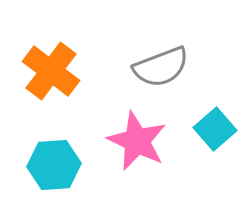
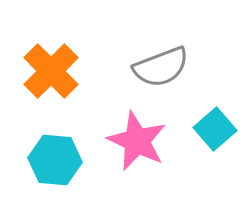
orange cross: rotated 8 degrees clockwise
cyan hexagon: moved 1 px right, 5 px up; rotated 9 degrees clockwise
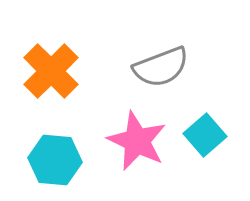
cyan square: moved 10 px left, 6 px down
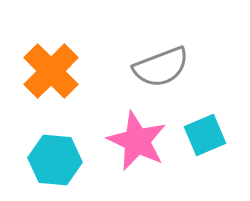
cyan square: rotated 18 degrees clockwise
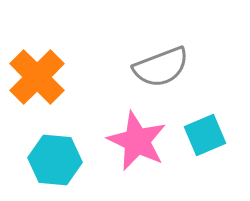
orange cross: moved 14 px left, 6 px down
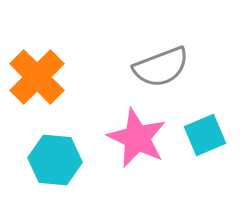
pink star: moved 3 px up
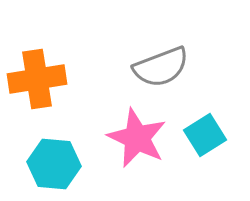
orange cross: moved 2 px down; rotated 36 degrees clockwise
cyan square: rotated 9 degrees counterclockwise
cyan hexagon: moved 1 px left, 4 px down
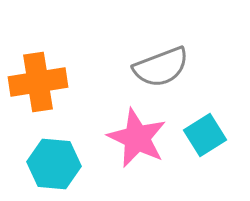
orange cross: moved 1 px right, 3 px down
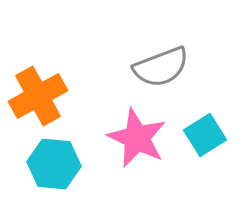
orange cross: moved 14 px down; rotated 20 degrees counterclockwise
